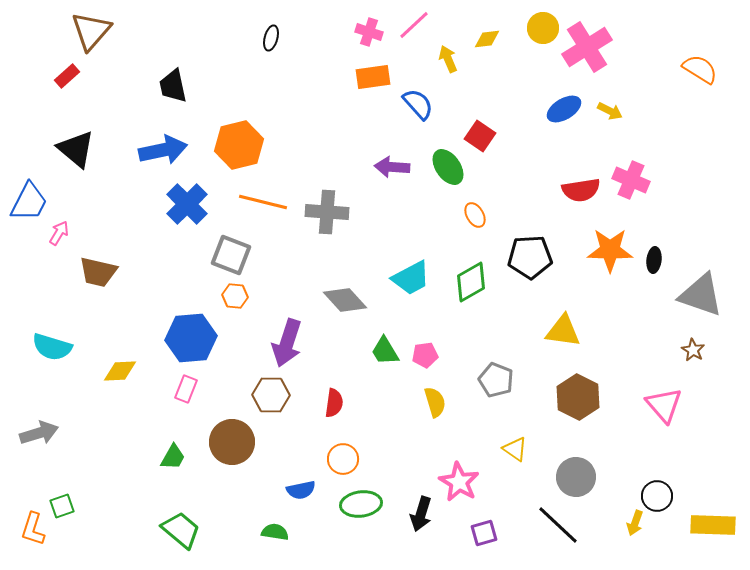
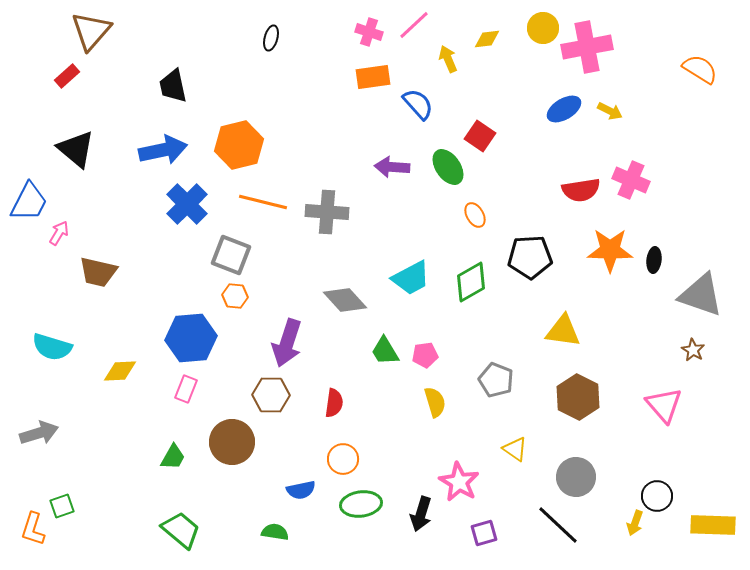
pink cross at (587, 47): rotated 21 degrees clockwise
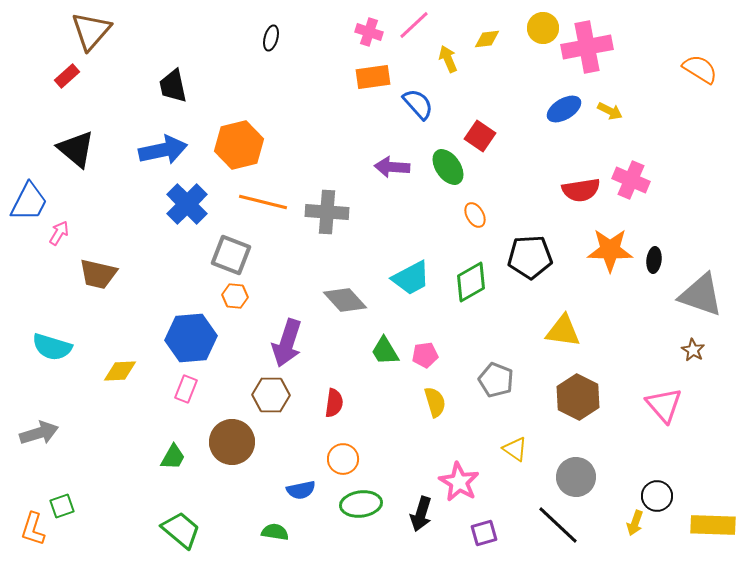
brown trapezoid at (98, 272): moved 2 px down
